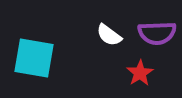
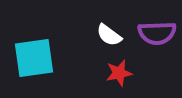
cyan square: rotated 18 degrees counterclockwise
red star: moved 21 px left; rotated 20 degrees clockwise
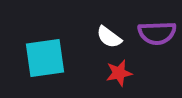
white semicircle: moved 2 px down
cyan square: moved 11 px right
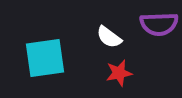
purple semicircle: moved 2 px right, 9 px up
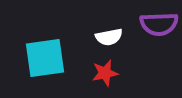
white semicircle: rotated 48 degrees counterclockwise
red star: moved 14 px left
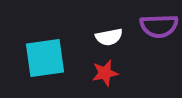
purple semicircle: moved 2 px down
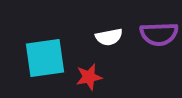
purple semicircle: moved 8 px down
red star: moved 16 px left, 4 px down
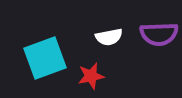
cyan square: rotated 12 degrees counterclockwise
red star: moved 2 px right, 1 px up
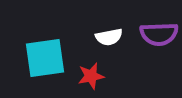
cyan square: rotated 12 degrees clockwise
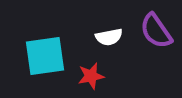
purple semicircle: moved 3 px left, 3 px up; rotated 57 degrees clockwise
cyan square: moved 2 px up
